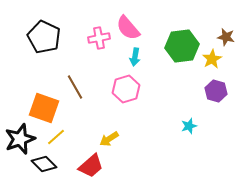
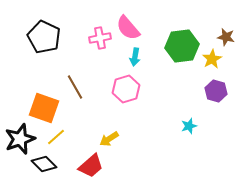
pink cross: moved 1 px right
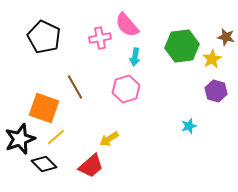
pink semicircle: moved 1 px left, 3 px up
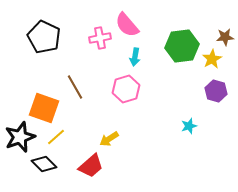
brown star: moved 1 px left; rotated 18 degrees counterclockwise
black star: moved 2 px up
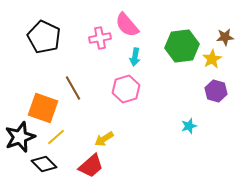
brown line: moved 2 px left, 1 px down
orange square: moved 1 px left
yellow arrow: moved 5 px left
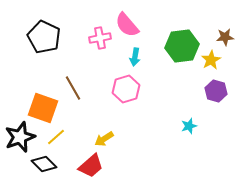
yellow star: moved 1 px left, 1 px down
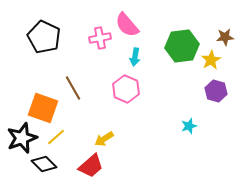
pink hexagon: rotated 20 degrees counterclockwise
black star: moved 2 px right, 1 px down
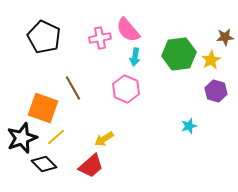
pink semicircle: moved 1 px right, 5 px down
green hexagon: moved 3 px left, 8 px down
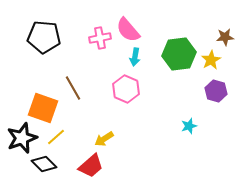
black pentagon: rotated 20 degrees counterclockwise
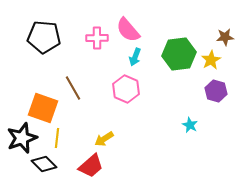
pink cross: moved 3 px left; rotated 10 degrees clockwise
cyan arrow: rotated 12 degrees clockwise
cyan star: moved 1 px right, 1 px up; rotated 28 degrees counterclockwise
yellow line: moved 1 px right, 1 px down; rotated 42 degrees counterclockwise
